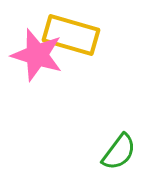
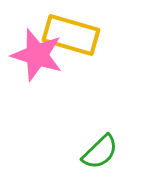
green semicircle: moved 19 px left; rotated 9 degrees clockwise
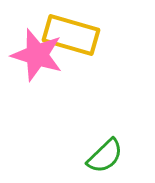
green semicircle: moved 5 px right, 4 px down
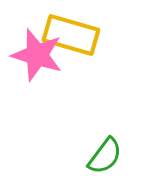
green semicircle: rotated 9 degrees counterclockwise
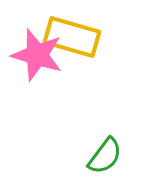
yellow rectangle: moved 1 px right, 2 px down
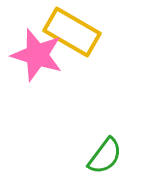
yellow rectangle: moved 5 px up; rotated 14 degrees clockwise
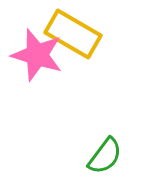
yellow rectangle: moved 1 px right, 2 px down
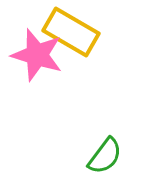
yellow rectangle: moved 2 px left, 2 px up
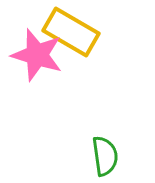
green semicircle: rotated 45 degrees counterclockwise
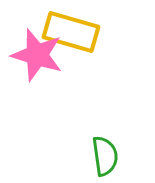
yellow rectangle: rotated 14 degrees counterclockwise
